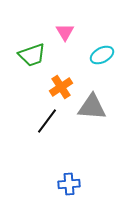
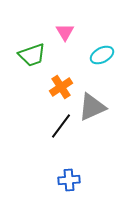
gray triangle: rotated 28 degrees counterclockwise
black line: moved 14 px right, 5 px down
blue cross: moved 4 px up
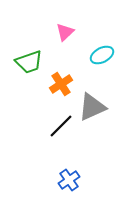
pink triangle: rotated 18 degrees clockwise
green trapezoid: moved 3 px left, 7 px down
orange cross: moved 3 px up
black line: rotated 8 degrees clockwise
blue cross: rotated 30 degrees counterclockwise
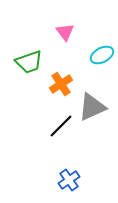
pink triangle: rotated 24 degrees counterclockwise
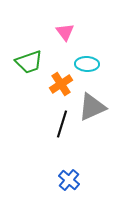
cyan ellipse: moved 15 px left, 9 px down; rotated 30 degrees clockwise
black line: moved 1 px right, 2 px up; rotated 28 degrees counterclockwise
blue cross: rotated 15 degrees counterclockwise
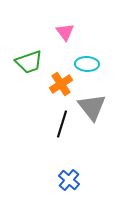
gray triangle: rotated 44 degrees counterclockwise
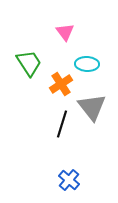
green trapezoid: moved 1 px down; rotated 104 degrees counterclockwise
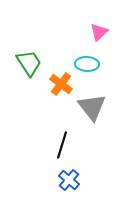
pink triangle: moved 34 px right; rotated 24 degrees clockwise
orange cross: rotated 20 degrees counterclockwise
black line: moved 21 px down
